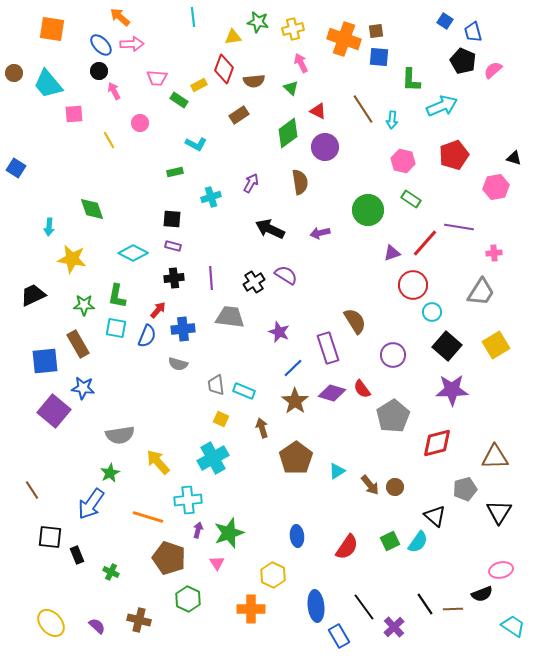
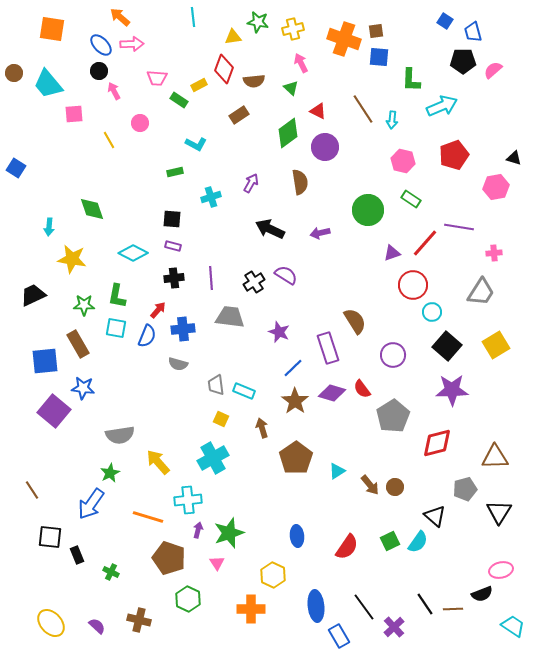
black pentagon at (463, 61): rotated 25 degrees counterclockwise
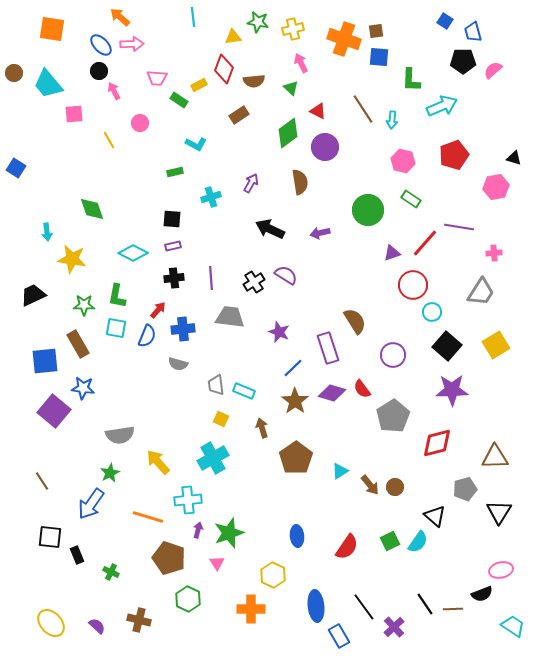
cyan arrow at (49, 227): moved 2 px left, 5 px down; rotated 12 degrees counterclockwise
purple rectangle at (173, 246): rotated 28 degrees counterclockwise
cyan triangle at (337, 471): moved 3 px right
brown line at (32, 490): moved 10 px right, 9 px up
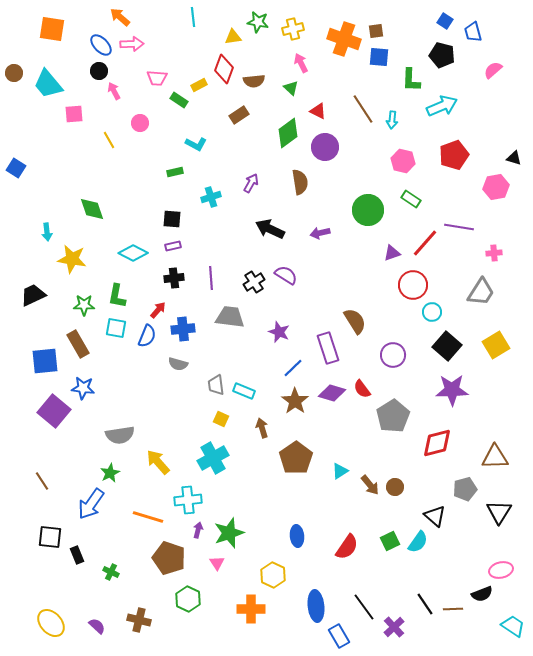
black pentagon at (463, 61): moved 21 px left, 6 px up; rotated 15 degrees clockwise
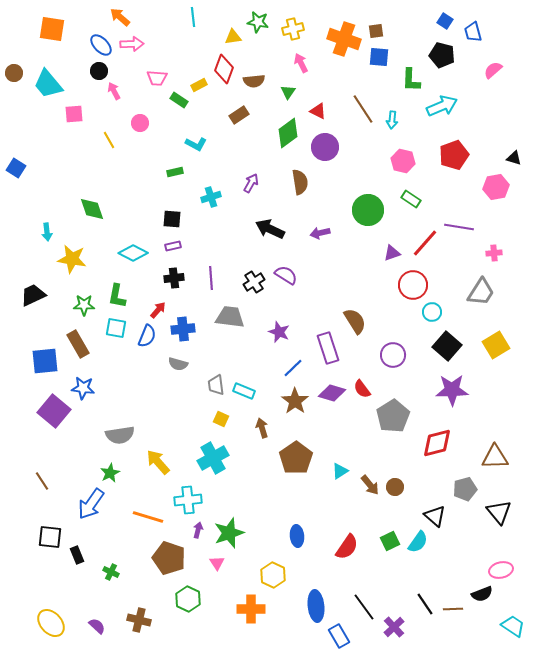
green triangle at (291, 88): moved 3 px left, 4 px down; rotated 21 degrees clockwise
black triangle at (499, 512): rotated 12 degrees counterclockwise
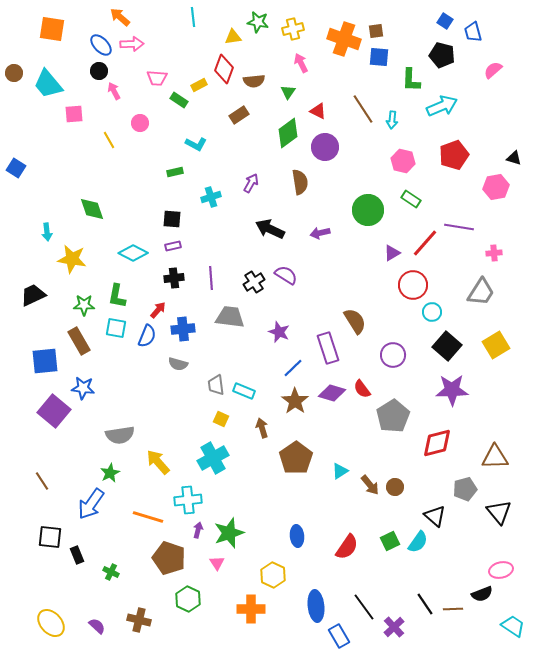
purple triangle at (392, 253): rotated 12 degrees counterclockwise
brown rectangle at (78, 344): moved 1 px right, 3 px up
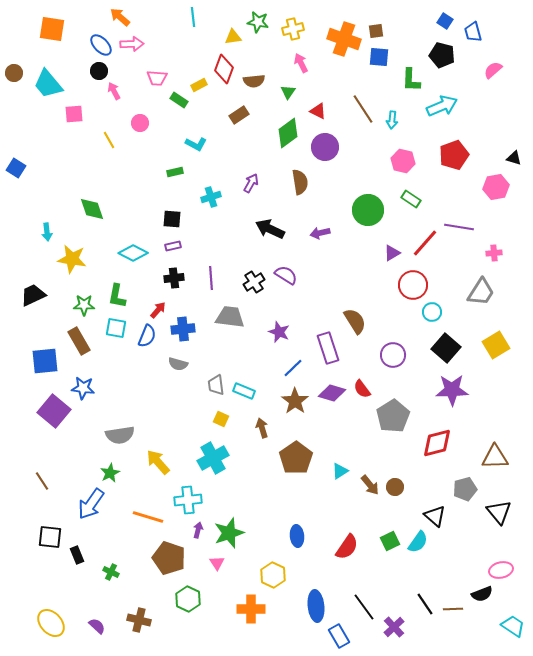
black square at (447, 346): moved 1 px left, 2 px down
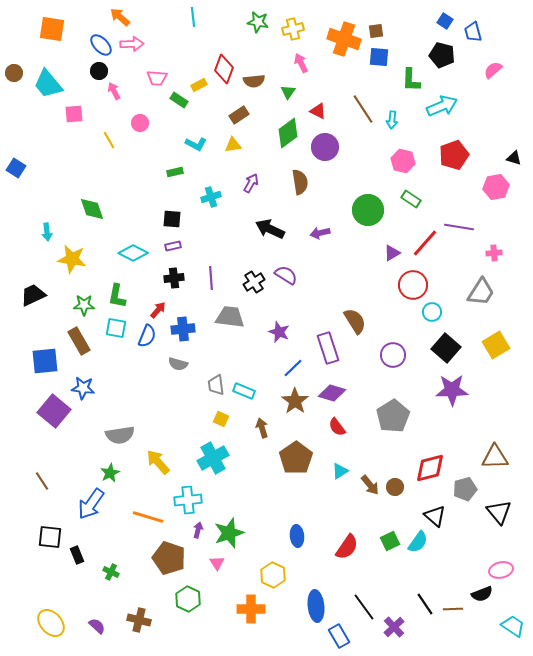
yellow triangle at (233, 37): moved 108 px down
red semicircle at (362, 389): moved 25 px left, 38 px down
red diamond at (437, 443): moved 7 px left, 25 px down
